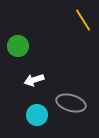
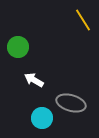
green circle: moved 1 px down
white arrow: rotated 48 degrees clockwise
cyan circle: moved 5 px right, 3 px down
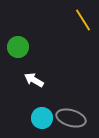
gray ellipse: moved 15 px down
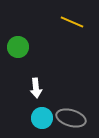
yellow line: moved 11 px left, 2 px down; rotated 35 degrees counterclockwise
white arrow: moved 2 px right, 8 px down; rotated 126 degrees counterclockwise
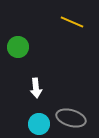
cyan circle: moved 3 px left, 6 px down
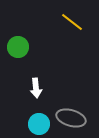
yellow line: rotated 15 degrees clockwise
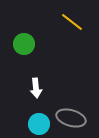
green circle: moved 6 px right, 3 px up
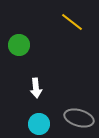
green circle: moved 5 px left, 1 px down
gray ellipse: moved 8 px right
